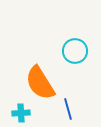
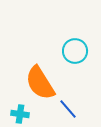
blue line: rotated 25 degrees counterclockwise
cyan cross: moved 1 px left, 1 px down; rotated 12 degrees clockwise
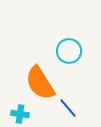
cyan circle: moved 6 px left
blue line: moved 1 px up
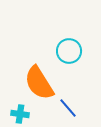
orange semicircle: moved 1 px left
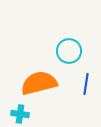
orange semicircle: rotated 108 degrees clockwise
blue line: moved 18 px right, 24 px up; rotated 50 degrees clockwise
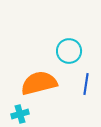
cyan cross: rotated 24 degrees counterclockwise
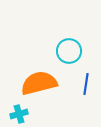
cyan cross: moved 1 px left
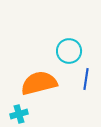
blue line: moved 5 px up
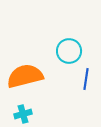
orange semicircle: moved 14 px left, 7 px up
cyan cross: moved 4 px right
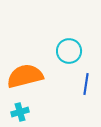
blue line: moved 5 px down
cyan cross: moved 3 px left, 2 px up
